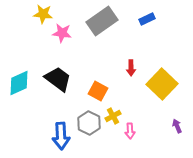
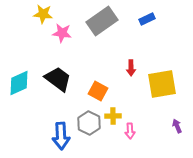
yellow square: rotated 36 degrees clockwise
yellow cross: rotated 28 degrees clockwise
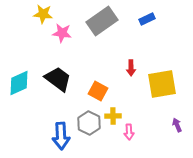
purple arrow: moved 1 px up
pink arrow: moved 1 px left, 1 px down
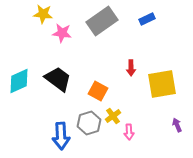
cyan diamond: moved 2 px up
yellow cross: rotated 35 degrees counterclockwise
gray hexagon: rotated 15 degrees clockwise
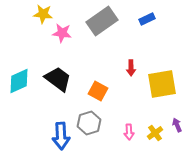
yellow cross: moved 42 px right, 17 px down
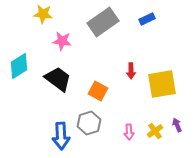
gray rectangle: moved 1 px right, 1 px down
pink star: moved 8 px down
red arrow: moved 3 px down
cyan diamond: moved 15 px up; rotated 8 degrees counterclockwise
yellow cross: moved 2 px up
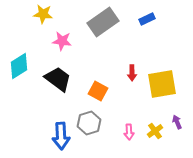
red arrow: moved 1 px right, 2 px down
purple arrow: moved 3 px up
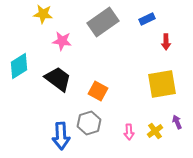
red arrow: moved 34 px right, 31 px up
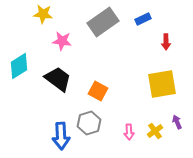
blue rectangle: moved 4 px left
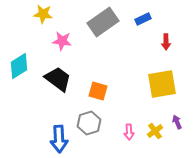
orange square: rotated 12 degrees counterclockwise
blue arrow: moved 2 px left, 3 px down
